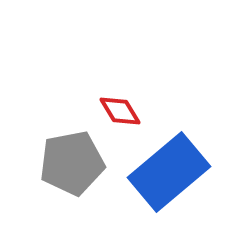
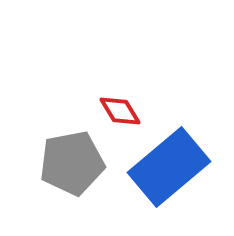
blue rectangle: moved 5 px up
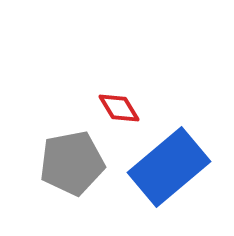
red diamond: moved 1 px left, 3 px up
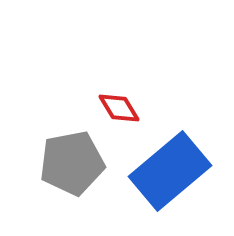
blue rectangle: moved 1 px right, 4 px down
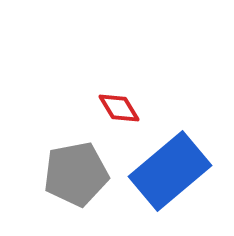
gray pentagon: moved 4 px right, 11 px down
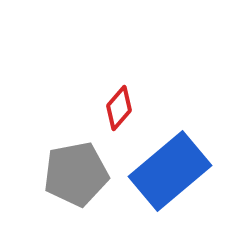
red diamond: rotated 72 degrees clockwise
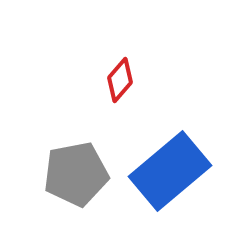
red diamond: moved 1 px right, 28 px up
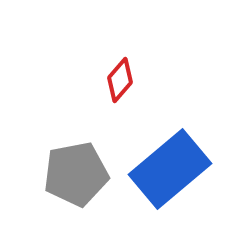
blue rectangle: moved 2 px up
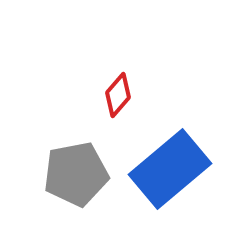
red diamond: moved 2 px left, 15 px down
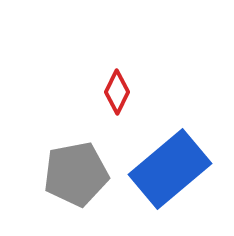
red diamond: moved 1 px left, 3 px up; rotated 15 degrees counterclockwise
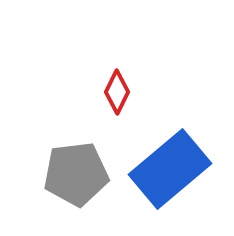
gray pentagon: rotated 4 degrees clockwise
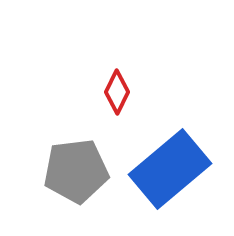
gray pentagon: moved 3 px up
